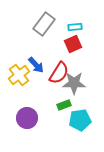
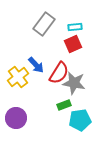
yellow cross: moved 1 px left, 2 px down
gray star: rotated 10 degrees clockwise
purple circle: moved 11 px left
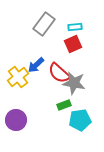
blue arrow: rotated 90 degrees clockwise
red semicircle: rotated 100 degrees clockwise
purple circle: moved 2 px down
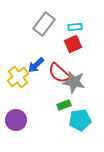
gray star: moved 1 px up
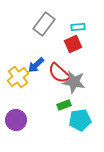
cyan rectangle: moved 3 px right
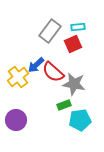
gray rectangle: moved 6 px right, 7 px down
red semicircle: moved 6 px left, 1 px up
gray star: moved 2 px down
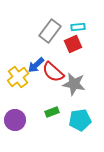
green rectangle: moved 12 px left, 7 px down
purple circle: moved 1 px left
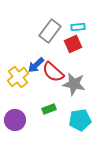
green rectangle: moved 3 px left, 3 px up
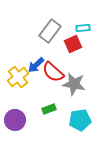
cyan rectangle: moved 5 px right, 1 px down
